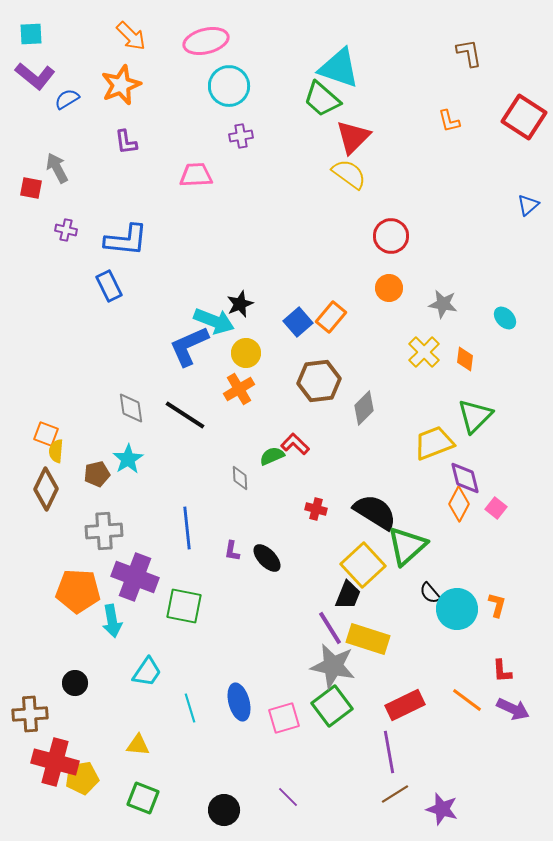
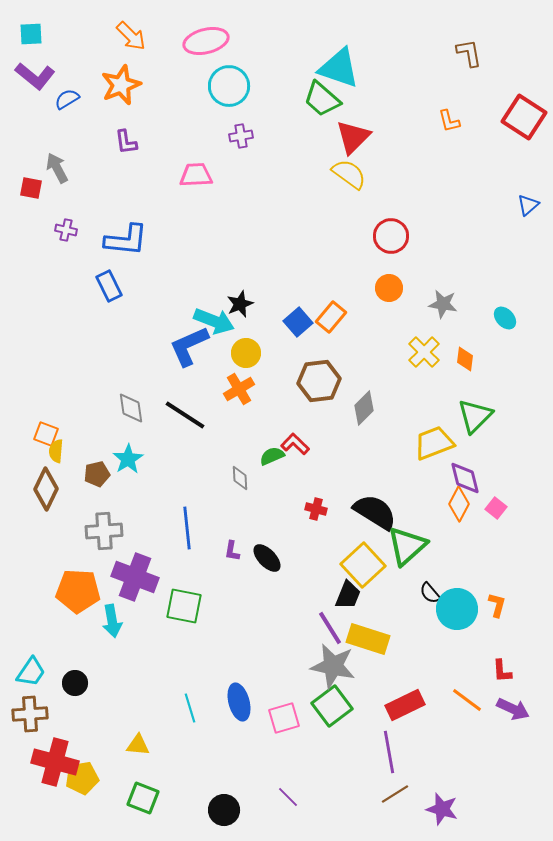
cyan trapezoid at (147, 672): moved 116 px left
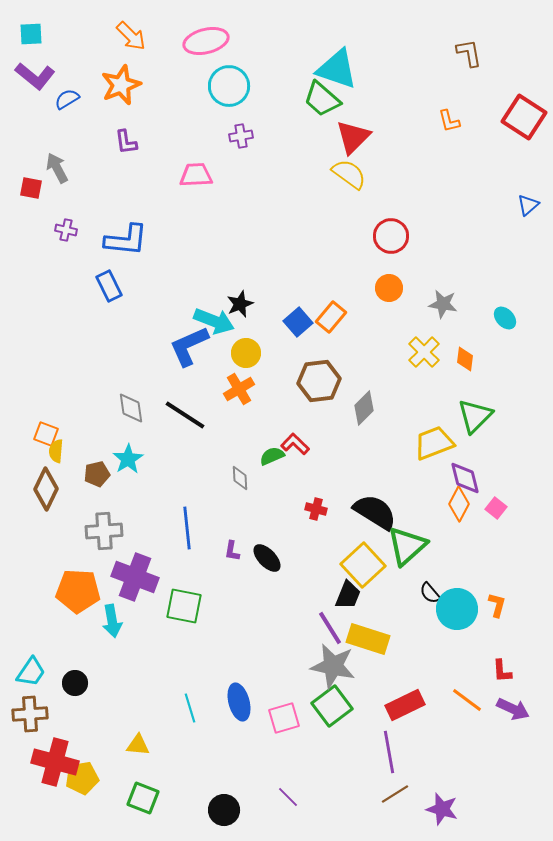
cyan triangle at (339, 68): moved 2 px left, 1 px down
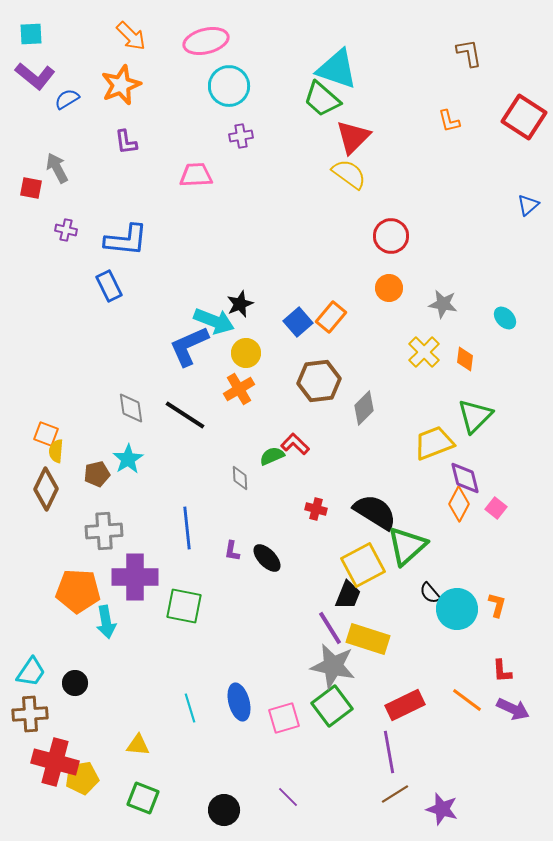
yellow square at (363, 565): rotated 15 degrees clockwise
purple cross at (135, 577): rotated 21 degrees counterclockwise
cyan arrow at (112, 621): moved 6 px left, 1 px down
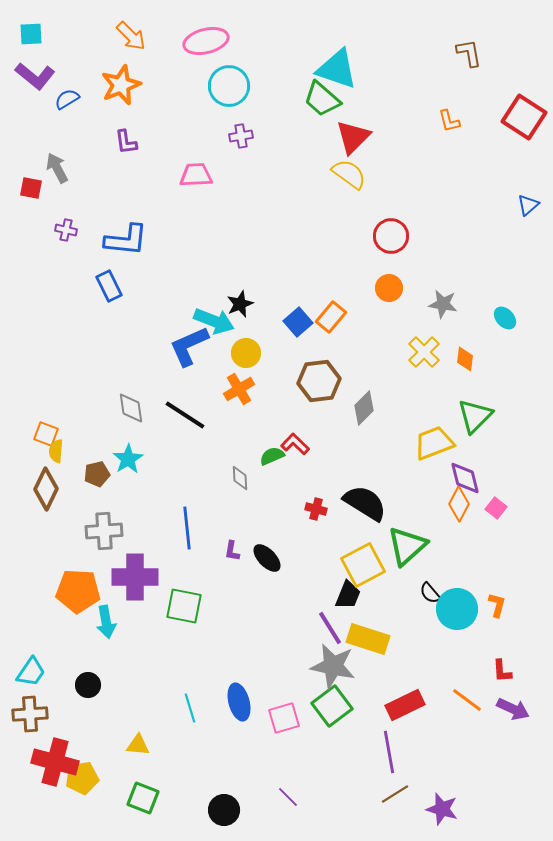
black semicircle at (375, 512): moved 10 px left, 9 px up
black circle at (75, 683): moved 13 px right, 2 px down
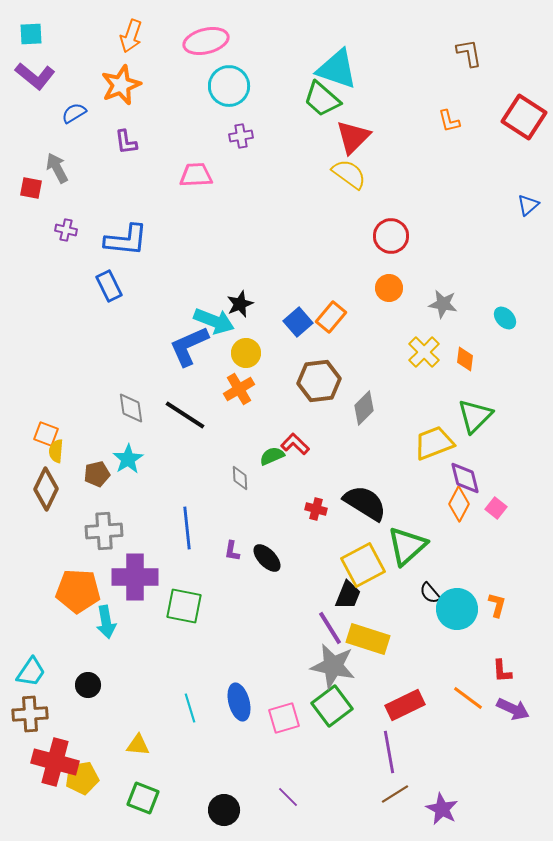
orange arrow at (131, 36): rotated 64 degrees clockwise
blue semicircle at (67, 99): moved 7 px right, 14 px down
orange line at (467, 700): moved 1 px right, 2 px up
purple star at (442, 809): rotated 12 degrees clockwise
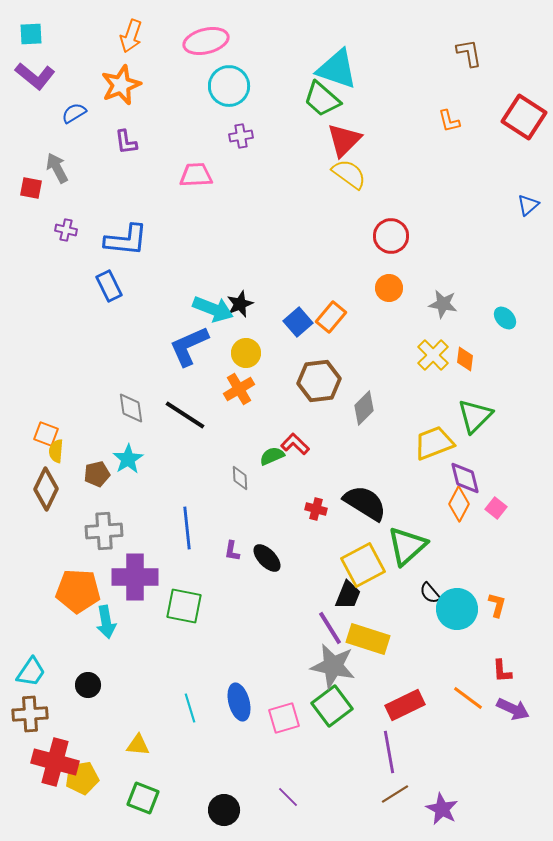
red triangle at (353, 137): moved 9 px left, 3 px down
cyan arrow at (214, 321): moved 1 px left, 12 px up
yellow cross at (424, 352): moved 9 px right, 3 px down
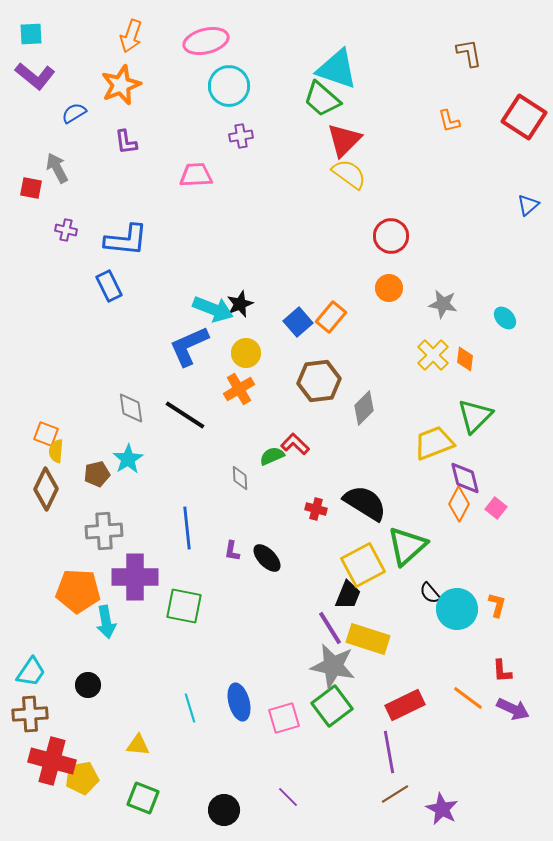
red cross at (55, 762): moved 3 px left, 1 px up
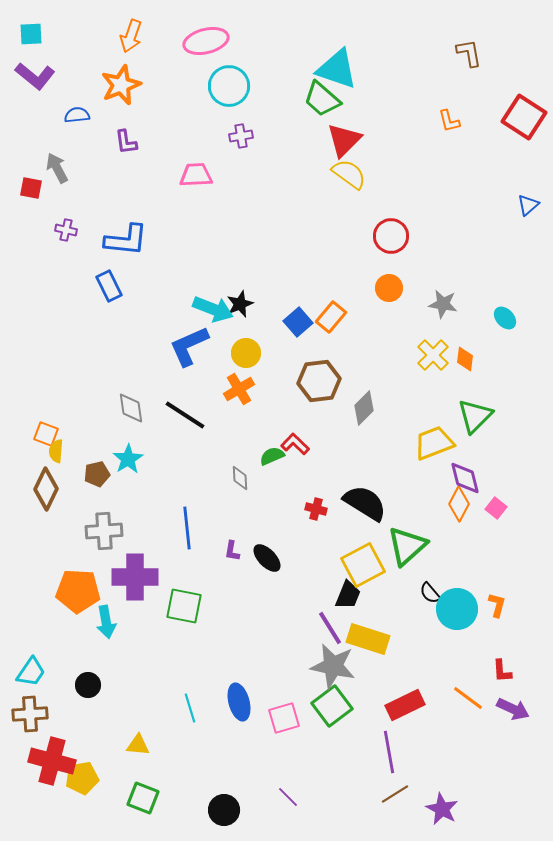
blue semicircle at (74, 113): moved 3 px right, 2 px down; rotated 25 degrees clockwise
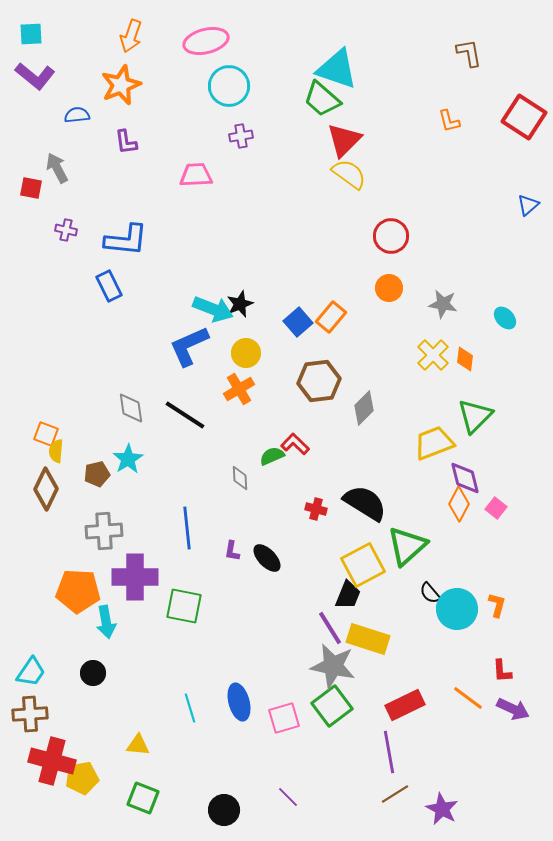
black circle at (88, 685): moved 5 px right, 12 px up
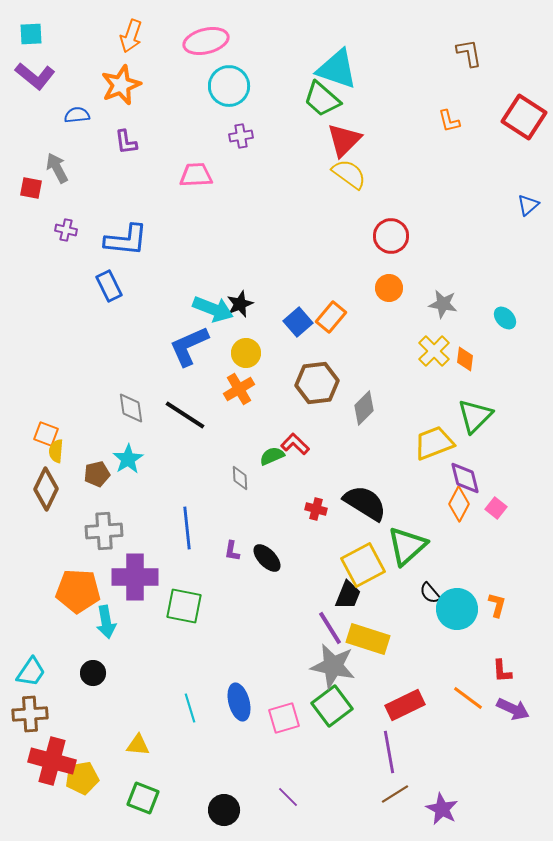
yellow cross at (433, 355): moved 1 px right, 4 px up
brown hexagon at (319, 381): moved 2 px left, 2 px down
